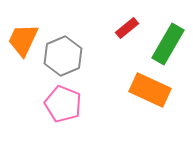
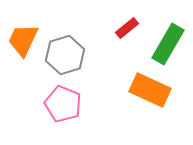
gray hexagon: moved 2 px right, 1 px up; rotated 6 degrees clockwise
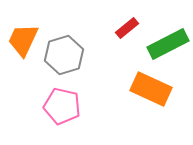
green rectangle: rotated 33 degrees clockwise
gray hexagon: moved 1 px left
orange rectangle: moved 1 px right, 1 px up
pink pentagon: moved 1 px left, 2 px down; rotated 9 degrees counterclockwise
